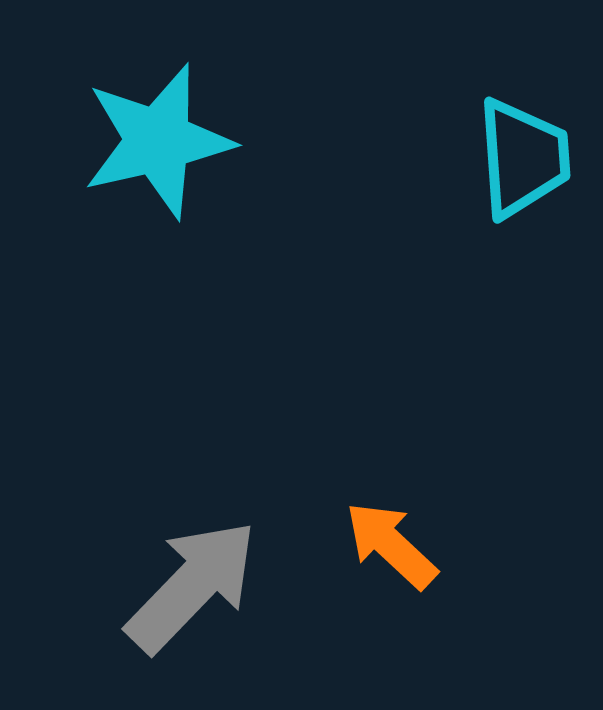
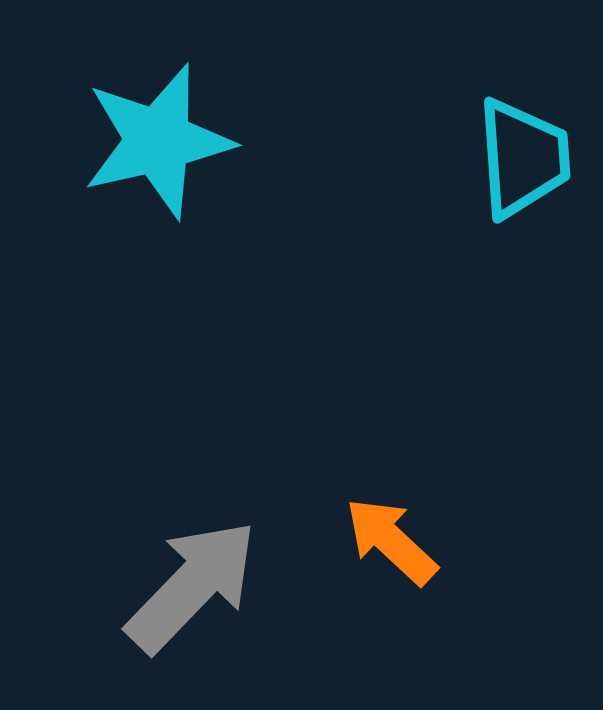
orange arrow: moved 4 px up
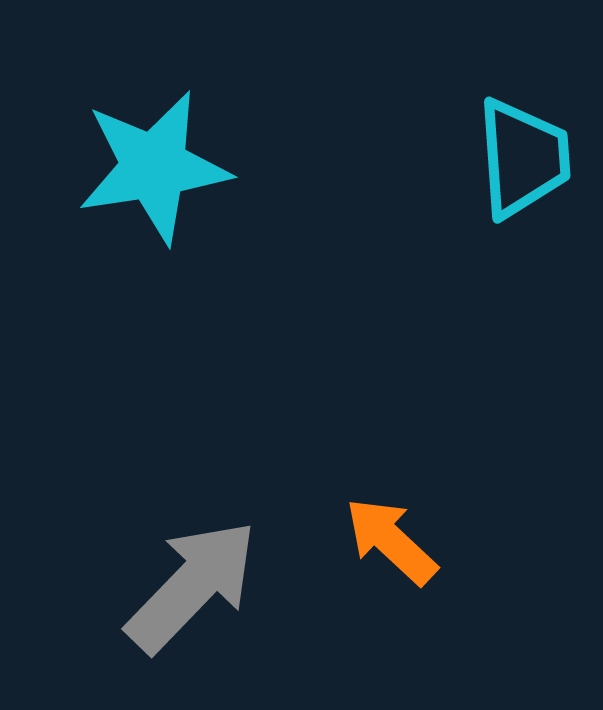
cyan star: moved 4 px left, 26 px down; rotated 4 degrees clockwise
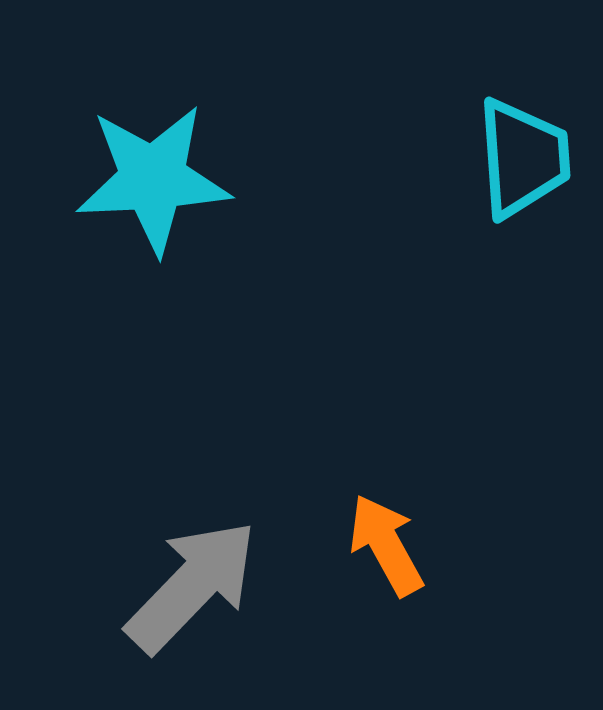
cyan star: moved 1 px left, 12 px down; rotated 6 degrees clockwise
orange arrow: moved 5 px left, 4 px down; rotated 18 degrees clockwise
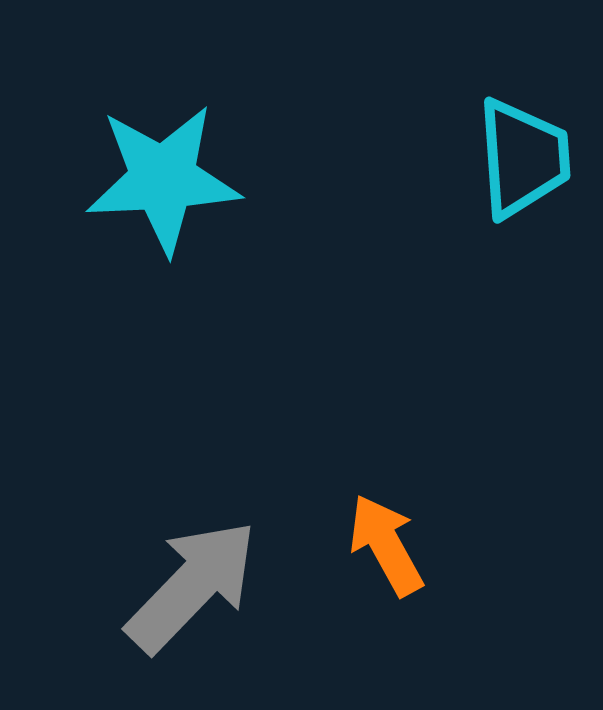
cyan star: moved 10 px right
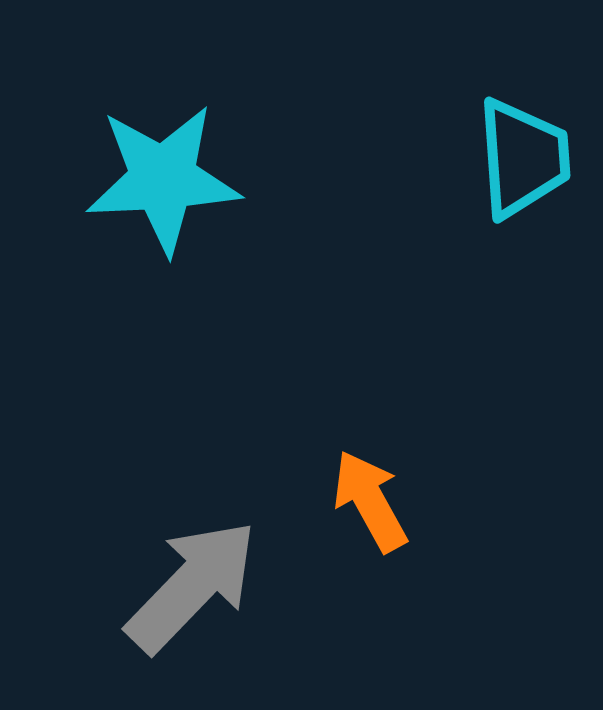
orange arrow: moved 16 px left, 44 px up
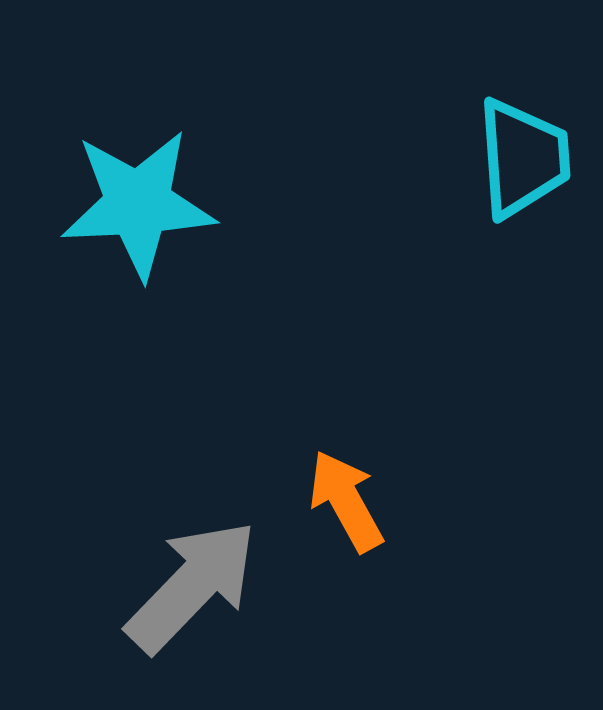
cyan star: moved 25 px left, 25 px down
orange arrow: moved 24 px left
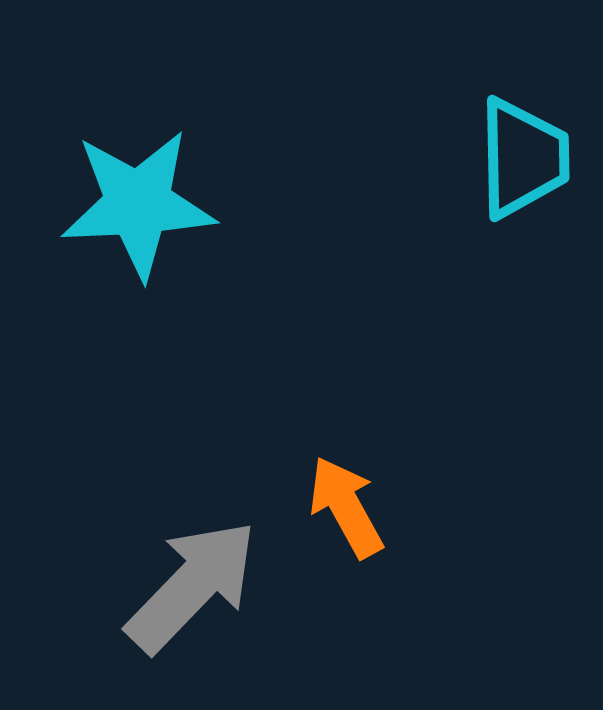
cyan trapezoid: rotated 3 degrees clockwise
orange arrow: moved 6 px down
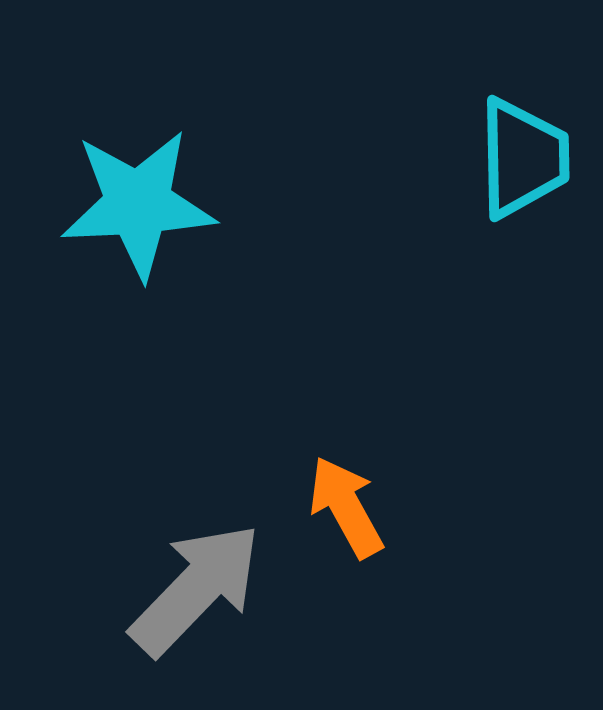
gray arrow: moved 4 px right, 3 px down
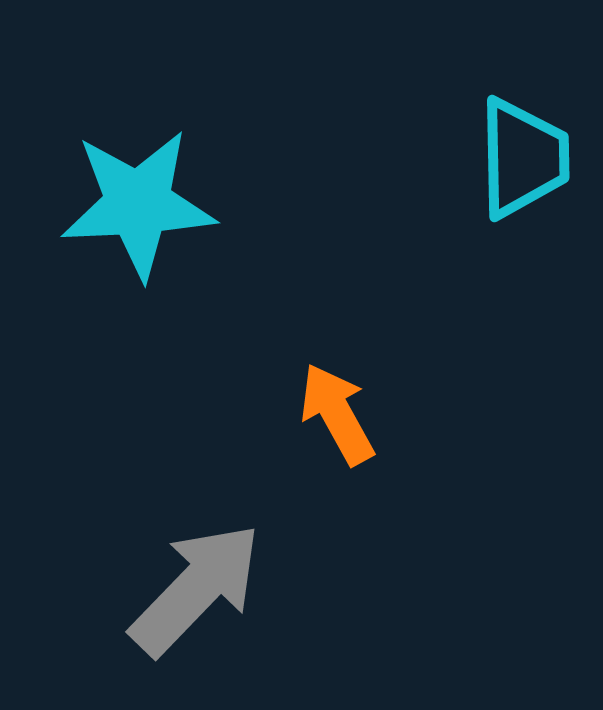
orange arrow: moved 9 px left, 93 px up
